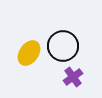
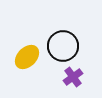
yellow ellipse: moved 2 px left, 4 px down; rotated 10 degrees clockwise
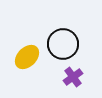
black circle: moved 2 px up
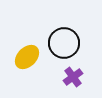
black circle: moved 1 px right, 1 px up
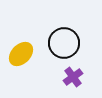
yellow ellipse: moved 6 px left, 3 px up
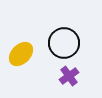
purple cross: moved 4 px left, 1 px up
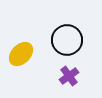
black circle: moved 3 px right, 3 px up
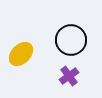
black circle: moved 4 px right
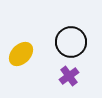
black circle: moved 2 px down
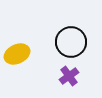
yellow ellipse: moved 4 px left; rotated 20 degrees clockwise
